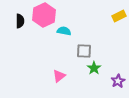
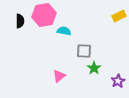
pink hexagon: rotated 15 degrees clockwise
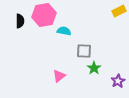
yellow rectangle: moved 5 px up
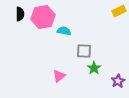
pink hexagon: moved 1 px left, 2 px down
black semicircle: moved 7 px up
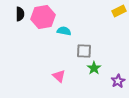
pink triangle: rotated 40 degrees counterclockwise
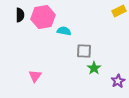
black semicircle: moved 1 px down
pink triangle: moved 24 px left; rotated 24 degrees clockwise
